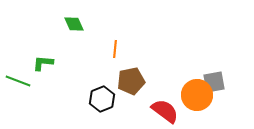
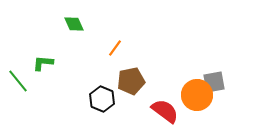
orange line: moved 1 px up; rotated 30 degrees clockwise
green line: rotated 30 degrees clockwise
black hexagon: rotated 15 degrees counterclockwise
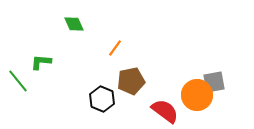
green L-shape: moved 2 px left, 1 px up
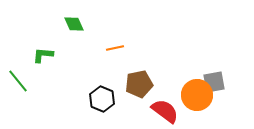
orange line: rotated 42 degrees clockwise
green L-shape: moved 2 px right, 7 px up
brown pentagon: moved 8 px right, 3 px down
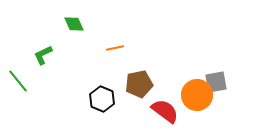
green L-shape: rotated 30 degrees counterclockwise
gray square: moved 2 px right
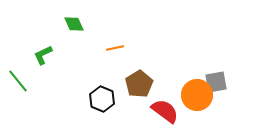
brown pentagon: rotated 20 degrees counterclockwise
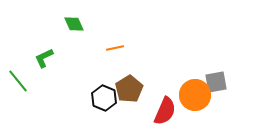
green L-shape: moved 1 px right, 3 px down
brown pentagon: moved 10 px left, 5 px down
orange circle: moved 2 px left
black hexagon: moved 2 px right, 1 px up
red semicircle: rotated 76 degrees clockwise
